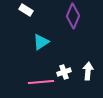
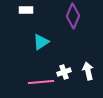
white rectangle: rotated 32 degrees counterclockwise
white arrow: rotated 18 degrees counterclockwise
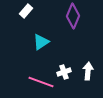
white rectangle: moved 1 px down; rotated 48 degrees counterclockwise
white arrow: rotated 18 degrees clockwise
pink line: rotated 25 degrees clockwise
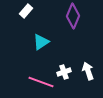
white arrow: rotated 24 degrees counterclockwise
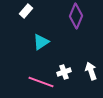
purple diamond: moved 3 px right
white arrow: moved 3 px right
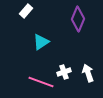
purple diamond: moved 2 px right, 3 px down
white arrow: moved 3 px left, 2 px down
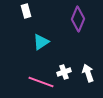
white rectangle: rotated 56 degrees counterclockwise
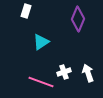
white rectangle: rotated 32 degrees clockwise
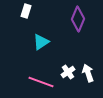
white cross: moved 4 px right; rotated 16 degrees counterclockwise
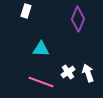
cyan triangle: moved 7 px down; rotated 36 degrees clockwise
